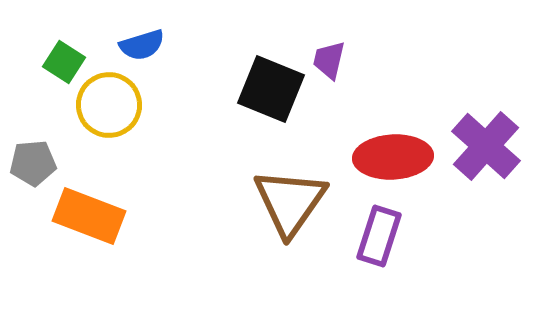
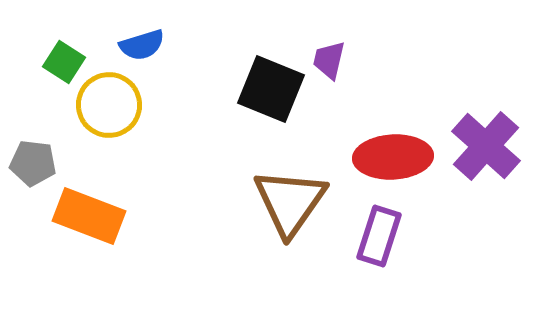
gray pentagon: rotated 12 degrees clockwise
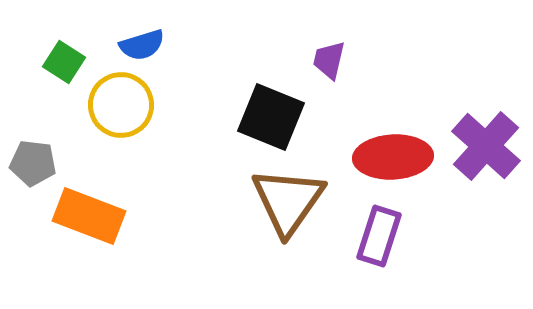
black square: moved 28 px down
yellow circle: moved 12 px right
brown triangle: moved 2 px left, 1 px up
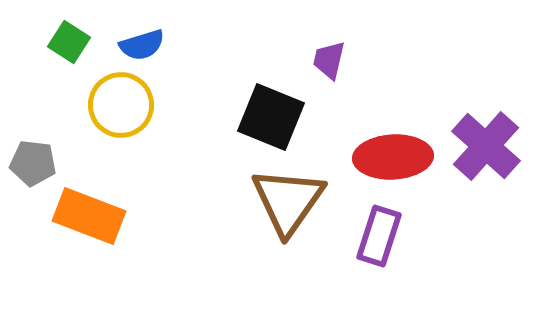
green square: moved 5 px right, 20 px up
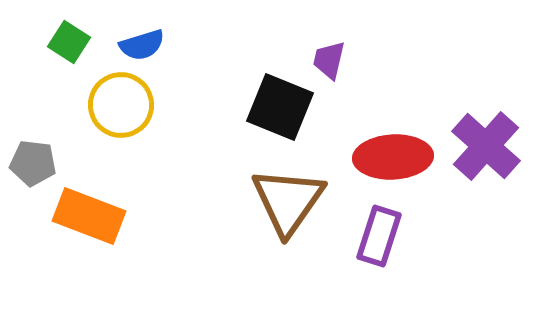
black square: moved 9 px right, 10 px up
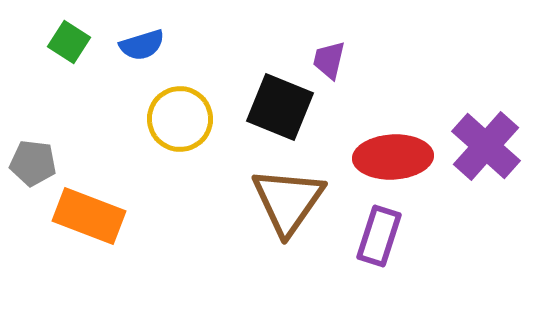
yellow circle: moved 59 px right, 14 px down
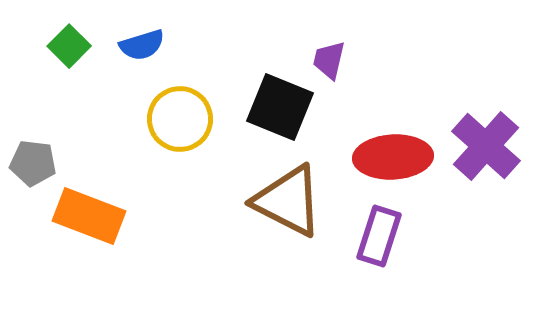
green square: moved 4 px down; rotated 12 degrees clockwise
brown triangle: rotated 38 degrees counterclockwise
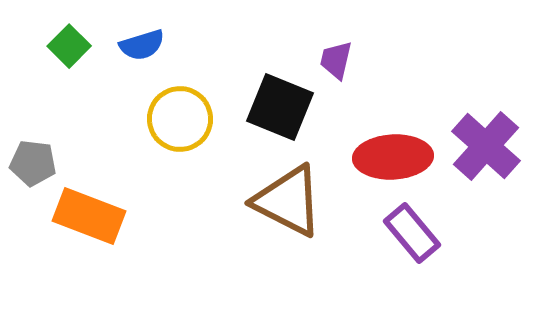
purple trapezoid: moved 7 px right
purple rectangle: moved 33 px right, 3 px up; rotated 58 degrees counterclockwise
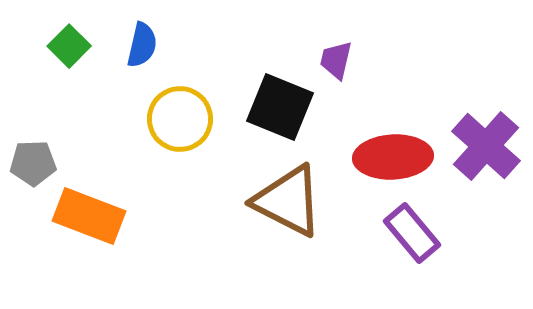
blue semicircle: rotated 60 degrees counterclockwise
gray pentagon: rotated 9 degrees counterclockwise
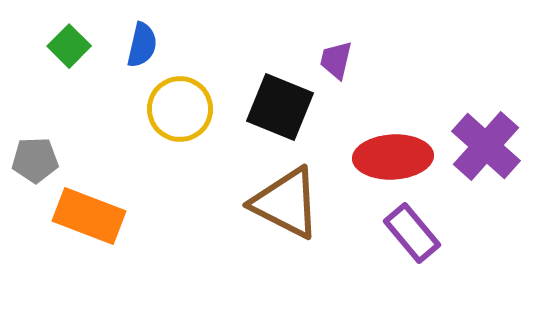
yellow circle: moved 10 px up
gray pentagon: moved 2 px right, 3 px up
brown triangle: moved 2 px left, 2 px down
